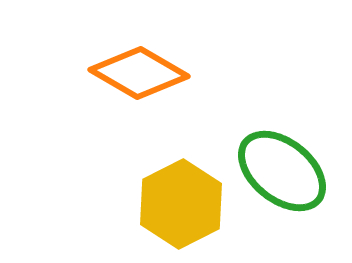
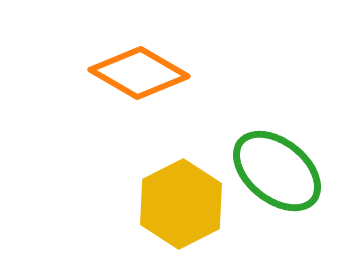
green ellipse: moved 5 px left
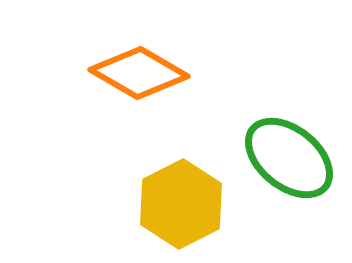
green ellipse: moved 12 px right, 13 px up
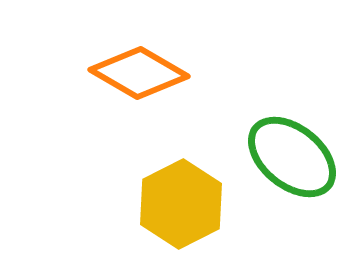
green ellipse: moved 3 px right, 1 px up
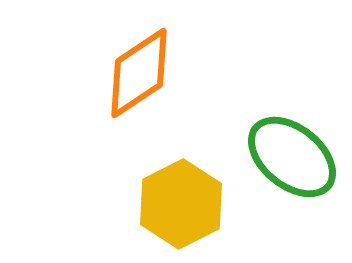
orange diamond: rotated 64 degrees counterclockwise
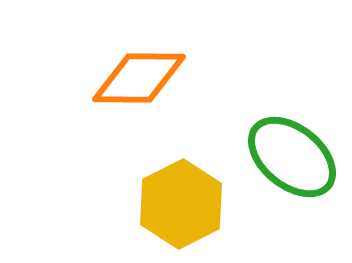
orange diamond: moved 5 px down; rotated 34 degrees clockwise
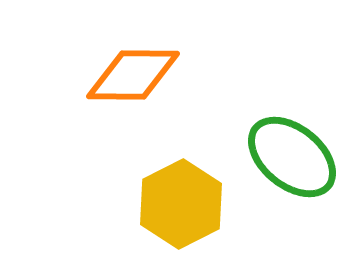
orange diamond: moved 6 px left, 3 px up
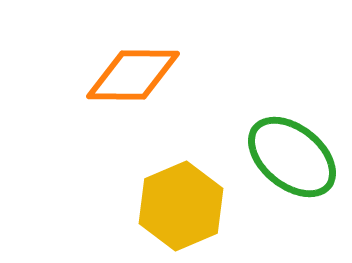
yellow hexagon: moved 2 px down; rotated 4 degrees clockwise
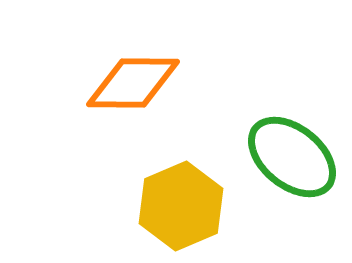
orange diamond: moved 8 px down
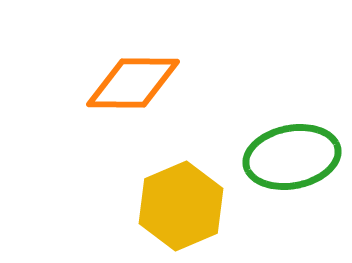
green ellipse: rotated 50 degrees counterclockwise
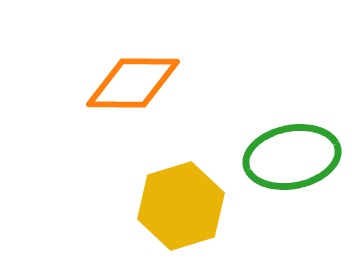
yellow hexagon: rotated 6 degrees clockwise
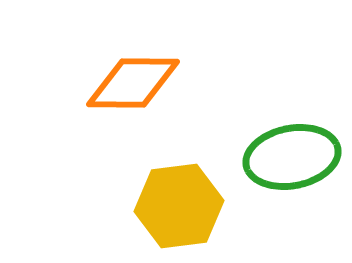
yellow hexagon: moved 2 px left; rotated 10 degrees clockwise
